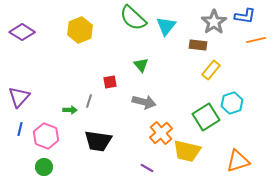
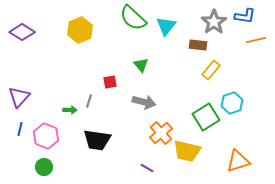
black trapezoid: moved 1 px left, 1 px up
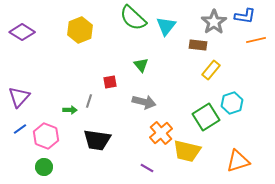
blue line: rotated 40 degrees clockwise
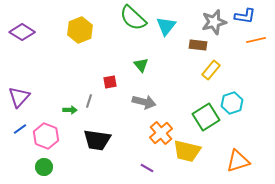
gray star: rotated 20 degrees clockwise
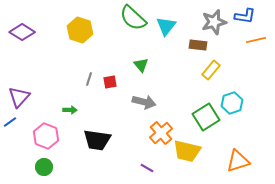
yellow hexagon: rotated 20 degrees counterclockwise
gray line: moved 22 px up
blue line: moved 10 px left, 7 px up
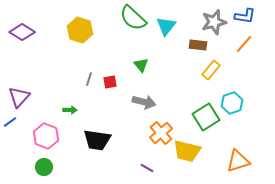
orange line: moved 12 px left, 4 px down; rotated 36 degrees counterclockwise
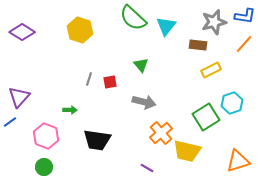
yellow rectangle: rotated 24 degrees clockwise
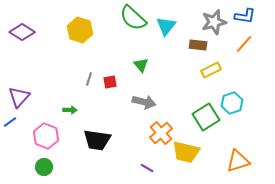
yellow trapezoid: moved 1 px left, 1 px down
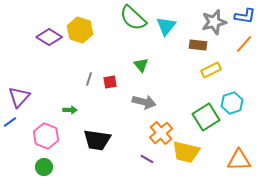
purple diamond: moved 27 px right, 5 px down
orange triangle: moved 1 px right, 1 px up; rotated 15 degrees clockwise
purple line: moved 9 px up
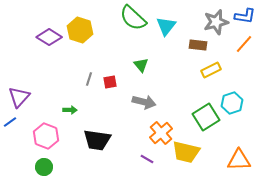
gray star: moved 2 px right
